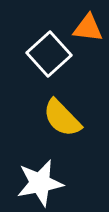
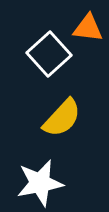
yellow semicircle: rotated 93 degrees counterclockwise
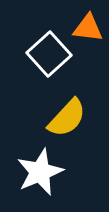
yellow semicircle: moved 5 px right
white star: moved 11 px up; rotated 12 degrees counterclockwise
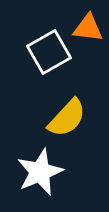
white square: moved 2 px up; rotated 12 degrees clockwise
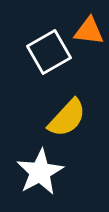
orange triangle: moved 1 px right, 3 px down
white star: rotated 6 degrees counterclockwise
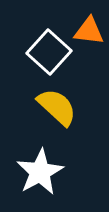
white square: rotated 18 degrees counterclockwise
yellow semicircle: moved 10 px left, 11 px up; rotated 90 degrees counterclockwise
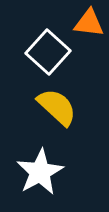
orange triangle: moved 8 px up
white square: moved 1 px left
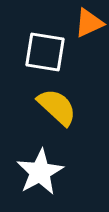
orange triangle: rotated 32 degrees counterclockwise
white square: moved 3 px left; rotated 33 degrees counterclockwise
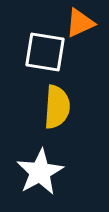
orange triangle: moved 9 px left
yellow semicircle: rotated 51 degrees clockwise
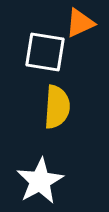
white star: moved 9 px down
